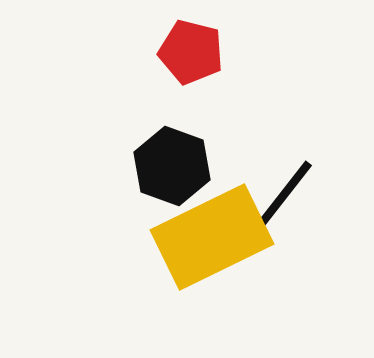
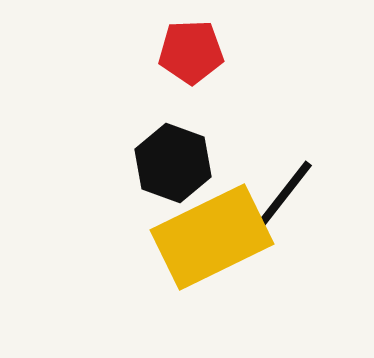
red pentagon: rotated 16 degrees counterclockwise
black hexagon: moved 1 px right, 3 px up
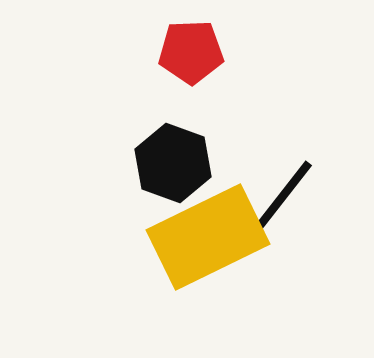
yellow rectangle: moved 4 px left
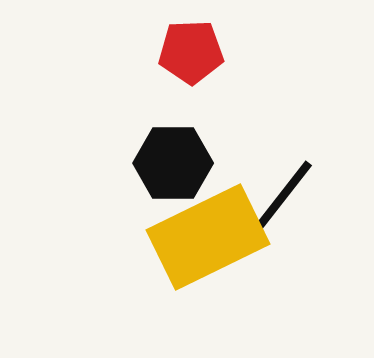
black hexagon: rotated 20 degrees counterclockwise
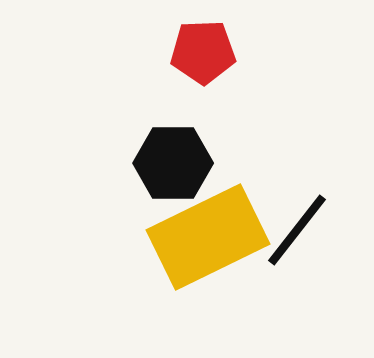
red pentagon: moved 12 px right
black line: moved 14 px right, 34 px down
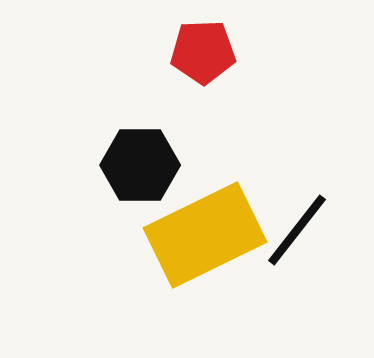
black hexagon: moved 33 px left, 2 px down
yellow rectangle: moved 3 px left, 2 px up
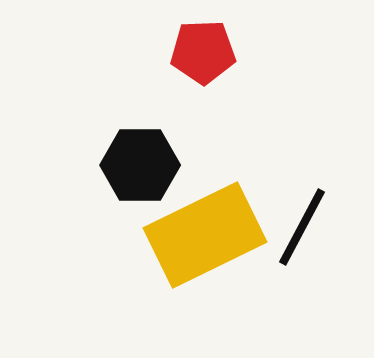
black line: moved 5 px right, 3 px up; rotated 10 degrees counterclockwise
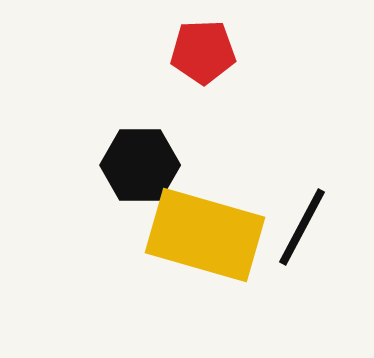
yellow rectangle: rotated 42 degrees clockwise
